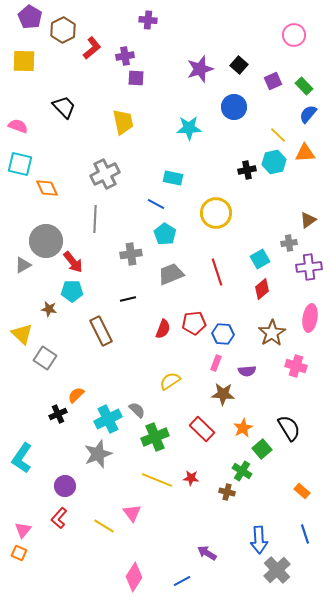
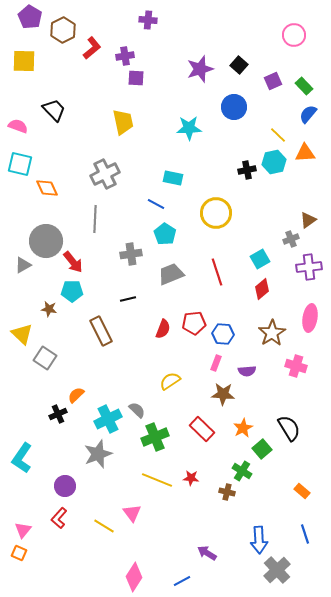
black trapezoid at (64, 107): moved 10 px left, 3 px down
gray cross at (289, 243): moved 2 px right, 4 px up; rotated 14 degrees counterclockwise
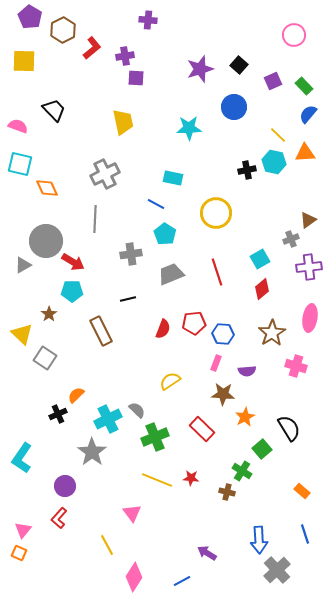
cyan hexagon at (274, 162): rotated 25 degrees clockwise
red arrow at (73, 262): rotated 20 degrees counterclockwise
brown star at (49, 309): moved 5 px down; rotated 28 degrees clockwise
orange star at (243, 428): moved 2 px right, 11 px up
gray star at (98, 454): moved 6 px left, 2 px up; rotated 16 degrees counterclockwise
yellow line at (104, 526): moved 3 px right, 19 px down; rotated 30 degrees clockwise
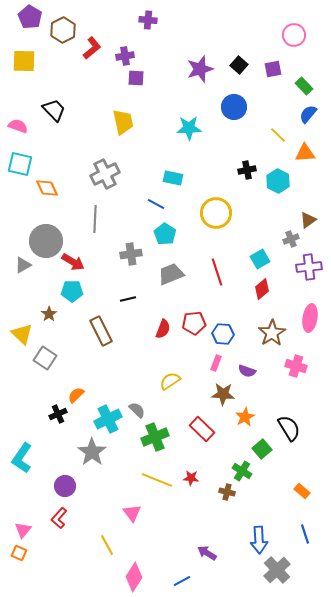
purple square at (273, 81): moved 12 px up; rotated 12 degrees clockwise
cyan hexagon at (274, 162): moved 4 px right, 19 px down; rotated 15 degrees clockwise
purple semicircle at (247, 371): rotated 24 degrees clockwise
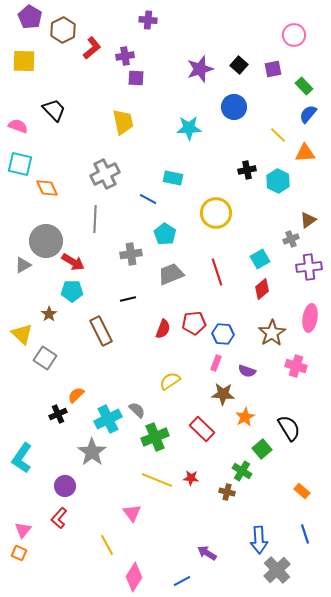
blue line at (156, 204): moved 8 px left, 5 px up
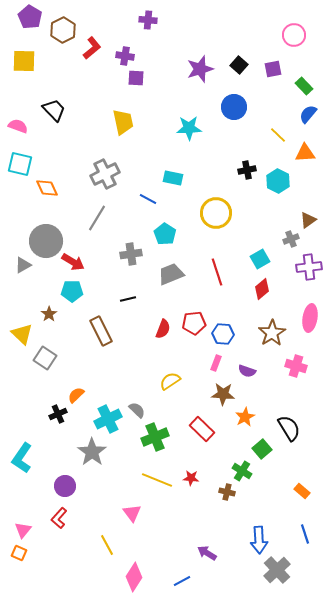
purple cross at (125, 56): rotated 18 degrees clockwise
gray line at (95, 219): moved 2 px right, 1 px up; rotated 28 degrees clockwise
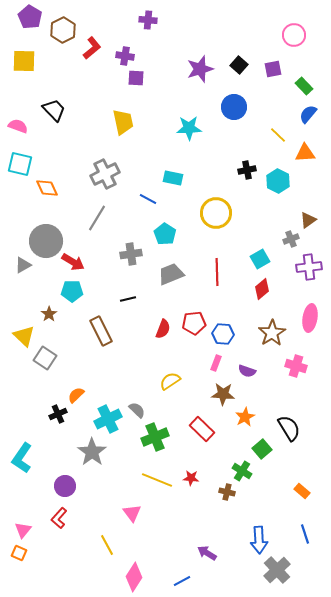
red line at (217, 272): rotated 16 degrees clockwise
yellow triangle at (22, 334): moved 2 px right, 2 px down
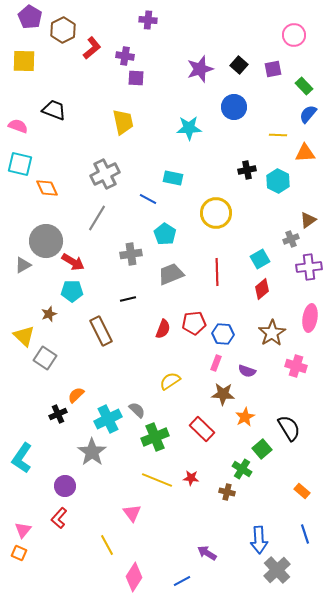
black trapezoid at (54, 110): rotated 25 degrees counterclockwise
yellow line at (278, 135): rotated 42 degrees counterclockwise
brown star at (49, 314): rotated 14 degrees clockwise
green cross at (242, 471): moved 2 px up
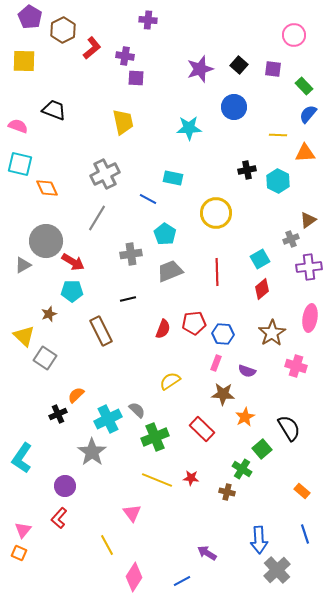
purple square at (273, 69): rotated 18 degrees clockwise
gray trapezoid at (171, 274): moved 1 px left, 3 px up
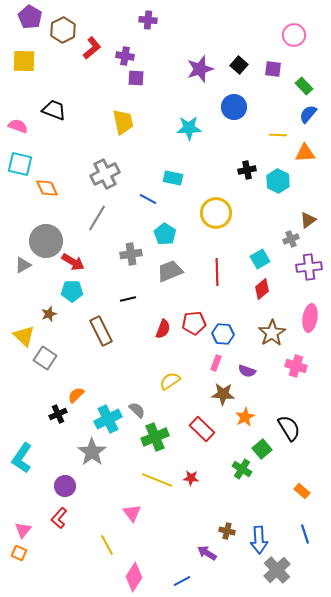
brown cross at (227, 492): moved 39 px down
